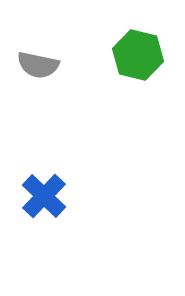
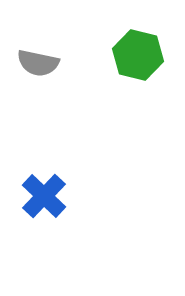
gray semicircle: moved 2 px up
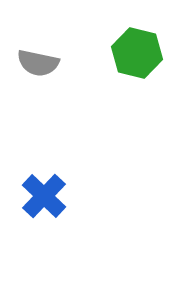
green hexagon: moved 1 px left, 2 px up
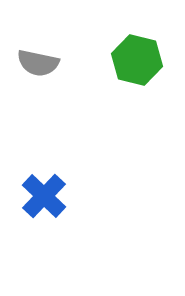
green hexagon: moved 7 px down
